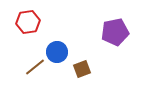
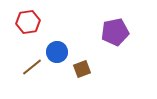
brown line: moved 3 px left
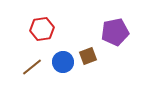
red hexagon: moved 14 px right, 7 px down
blue circle: moved 6 px right, 10 px down
brown square: moved 6 px right, 13 px up
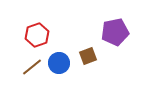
red hexagon: moved 5 px left, 6 px down; rotated 10 degrees counterclockwise
blue circle: moved 4 px left, 1 px down
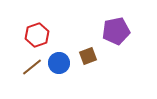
purple pentagon: moved 1 px right, 1 px up
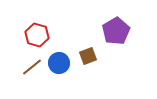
purple pentagon: rotated 20 degrees counterclockwise
red hexagon: rotated 25 degrees counterclockwise
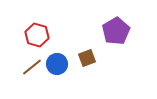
brown square: moved 1 px left, 2 px down
blue circle: moved 2 px left, 1 px down
